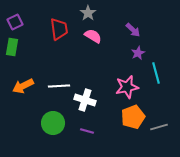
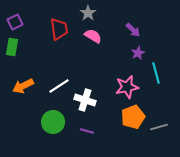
white line: rotated 30 degrees counterclockwise
green circle: moved 1 px up
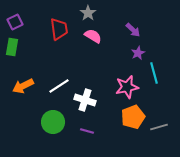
cyan line: moved 2 px left
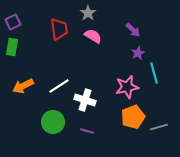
purple square: moved 2 px left
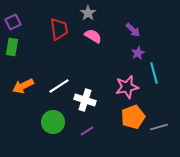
purple line: rotated 48 degrees counterclockwise
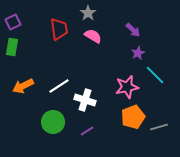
cyan line: moved 1 px right, 2 px down; rotated 30 degrees counterclockwise
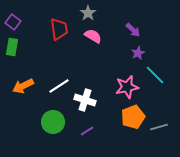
purple square: rotated 28 degrees counterclockwise
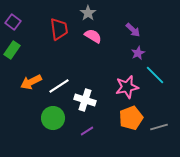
green rectangle: moved 3 px down; rotated 24 degrees clockwise
orange arrow: moved 8 px right, 4 px up
orange pentagon: moved 2 px left, 1 px down
green circle: moved 4 px up
